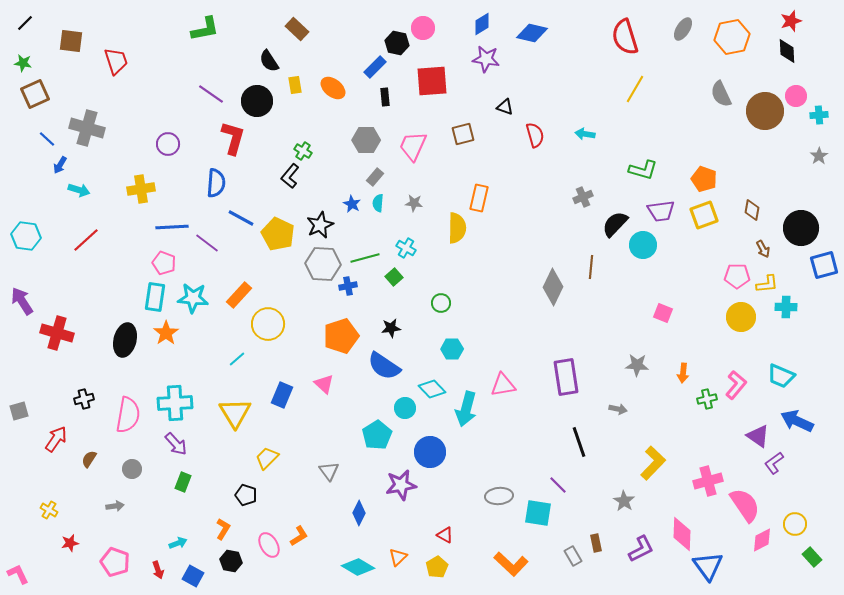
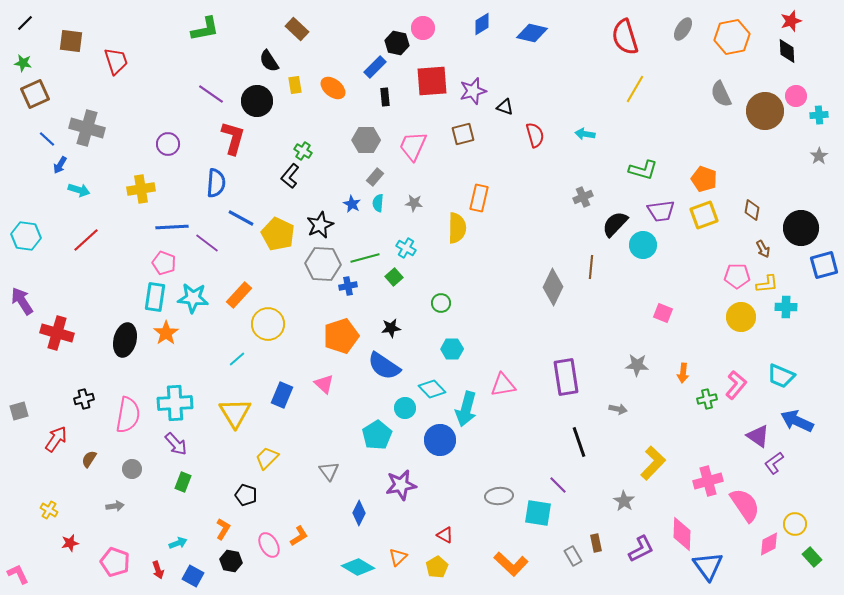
purple star at (486, 59): moved 13 px left, 32 px down; rotated 24 degrees counterclockwise
blue circle at (430, 452): moved 10 px right, 12 px up
pink diamond at (762, 540): moved 7 px right, 4 px down
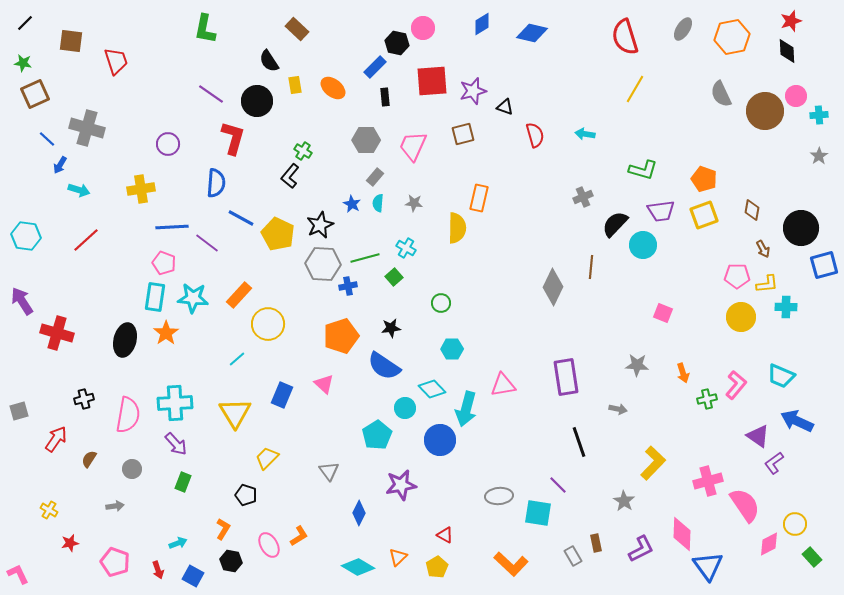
green L-shape at (205, 29): rotated 112 degrees clockwise
orange arrow at (683, 373): rotated 24 degrees counterclockwise
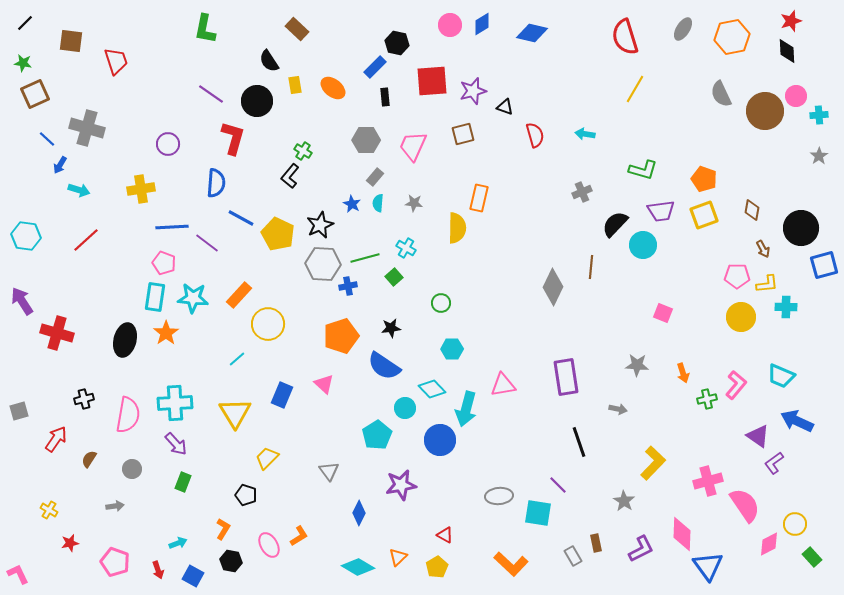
pink circle at (423, 28): moved 27 px right, 3 px up
gray cross at (583, 197): moved 1 px left, 5 px up
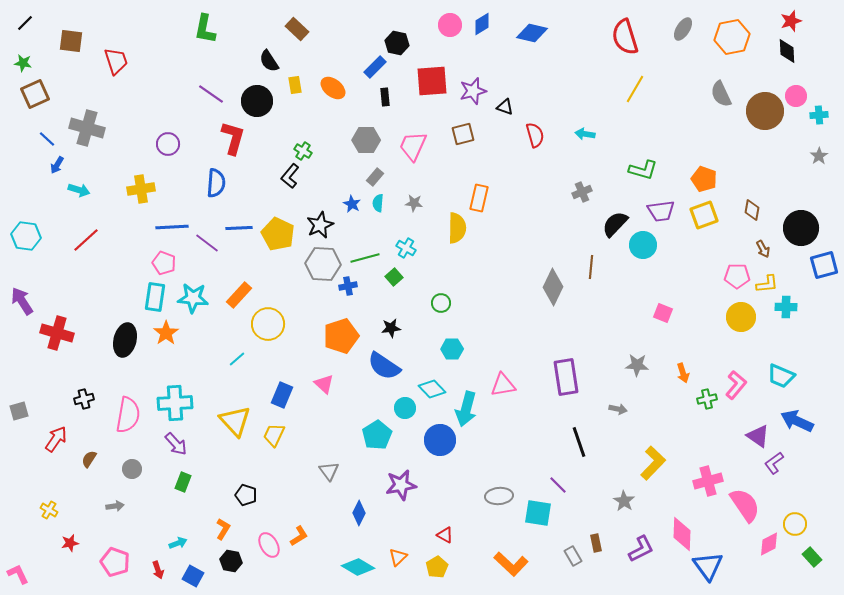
blue arrow at (60, 165): moved 3 px left
blue line at (241, 218): moved 2 px left, 10 px down; rotated 32 degrees counterclockwise
yellow triangle at (235, 413): moved 8 px down; rotated 12 degrees counterclockwise
yellow trapezoid at (267, 458): moved 7 px right, 23 px up; rotated 20 degrees counterclockwise
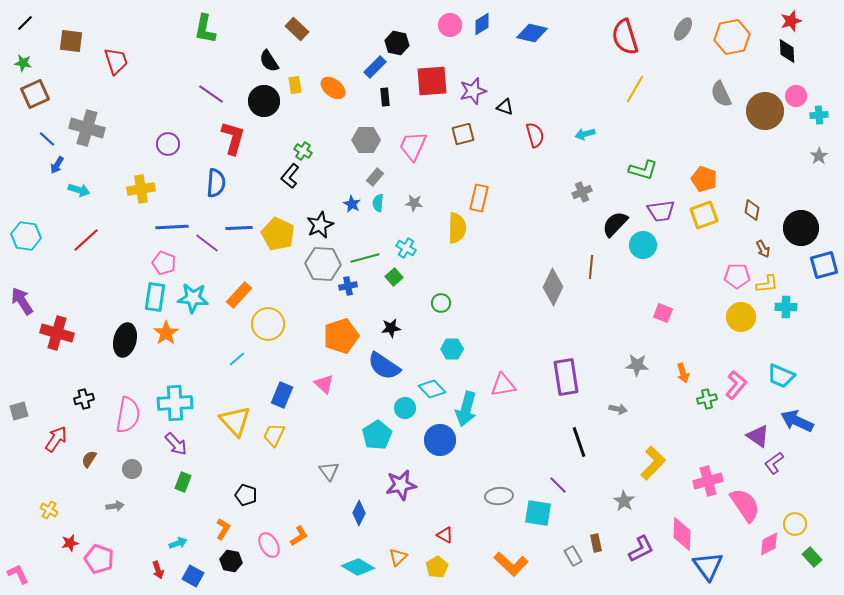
black circle at (257, 101): moved 7 px right
cyan arrow at (585, 134): rotated 24 degrees counterclockwise
pink pentagon at (115, 562): moved 16 px left, 3 px up
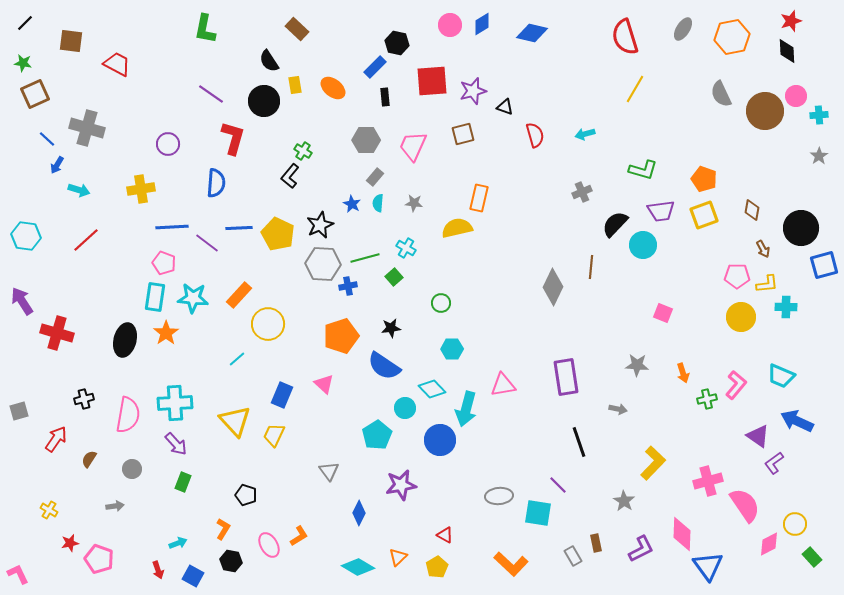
red trapezoid at (116, 61): moved 1 px right, 3 px down; rotated 44 degrees counterclockwise
yellow semicircle at (457, 228): rotated 104 degrees counterclockwise
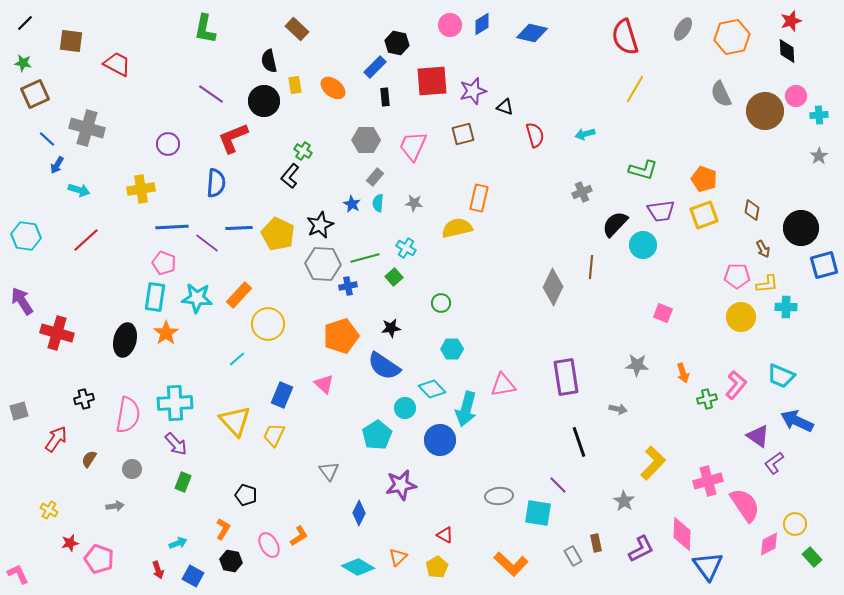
black semicircle at (269, 61): rotated 20 degrees clockwise
red L-shape at (233, 138): rotated 128 degrees counterclockwise
cyan star at (193, 298): moved 4 px right
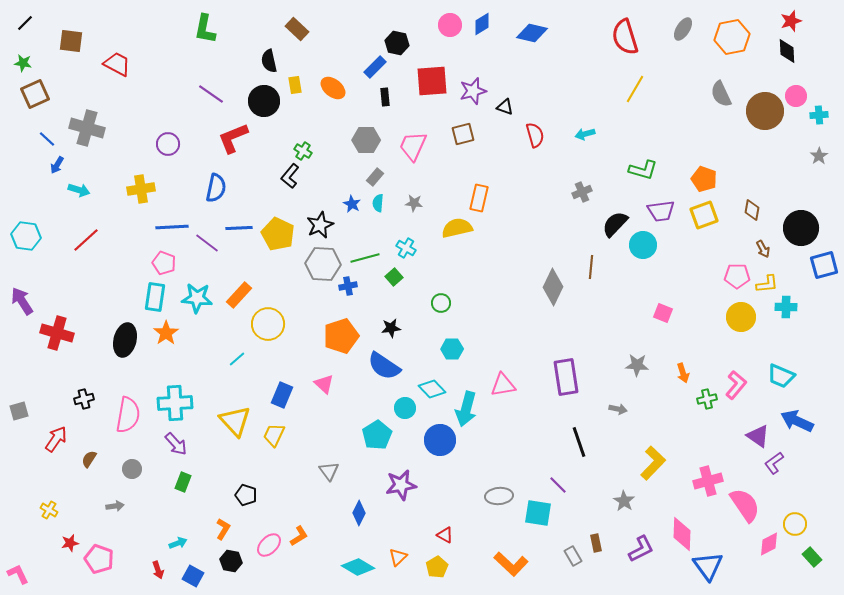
blue semicircle at (216, 183): moved 5 px down; rotated 8 degrees clockwise
pink ellipse at (269, 545): rotated 75 degrees clockwise
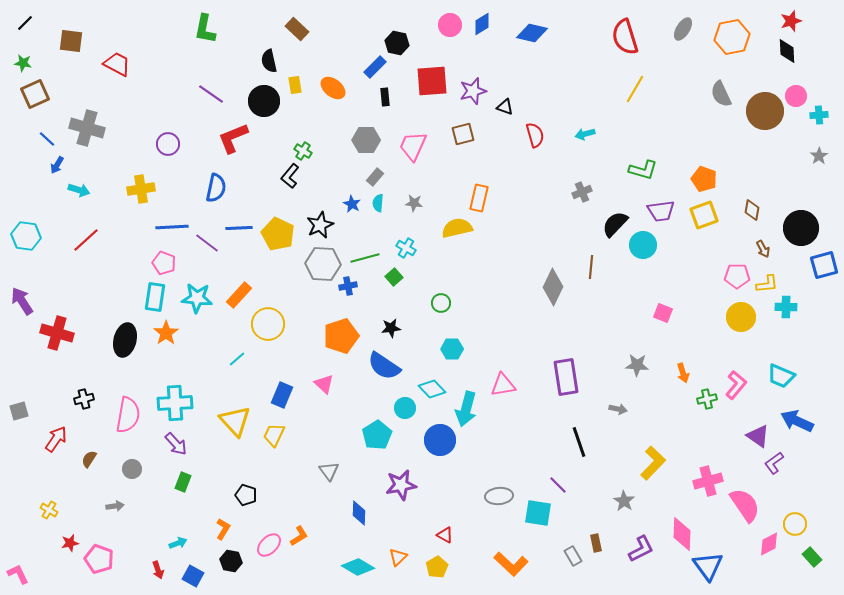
blue diamond at (359, 513): rotated 25 degrees counterclockwise
